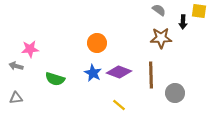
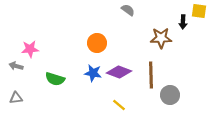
gray semicircle: moved 31 px left
blue star: rotated 18 degrees counterclockwise
gray circle: moved 5 px left, 2 px down
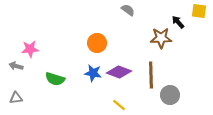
black arrow: moved 5 px left; rotated 136 degrees clockwise
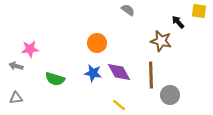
brown star: moved 3 px down; rotated 15 degrees clockwise
purple diamond: rotated 40 degrees clockwise
